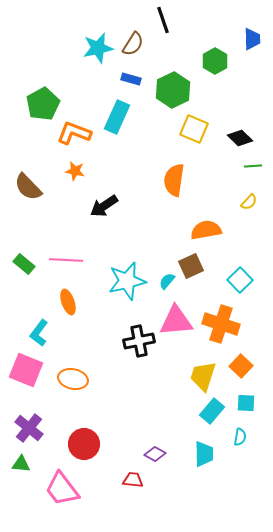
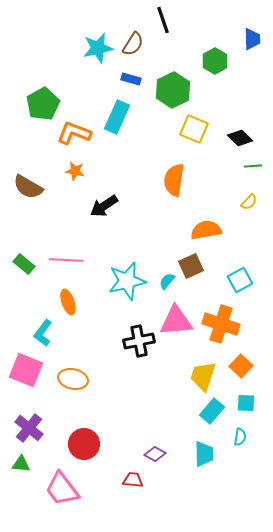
brown semicircle at (28, 187): rotated 16 degrees counterclockwise
cyan square at (240, 280): rotated 15 degrees clockwise
cyan L-shape at (39, 333): moved 4 px right
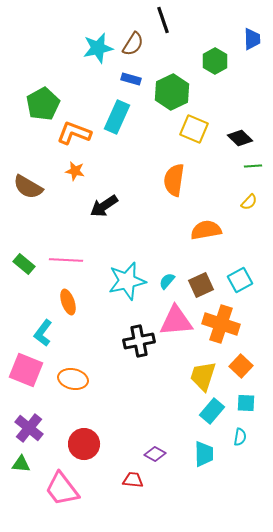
green hexagon at (173, 90): moved 1 px left, 2 px down
brown square at (191, 266): moved 10 px right, 19 px down
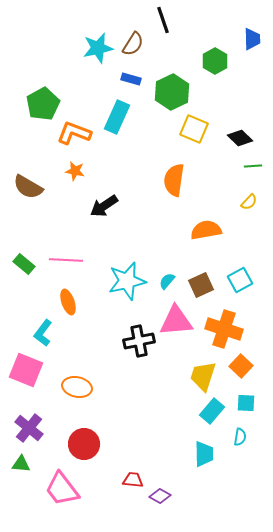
orange cross at (221, 324): moved 3 px right, 5 px down
orange ellipse at (73, 379): moved 4 px right, 8 px down
purple diamond at (155, 454): moved 5 px right, 42 px down
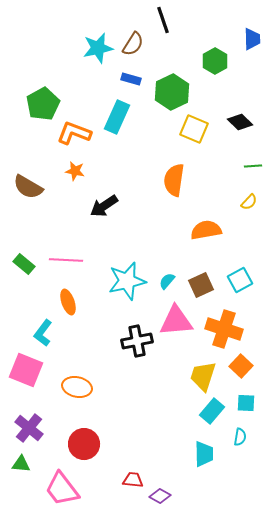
black diamond at (240, 138): moved 16 px up
black cross at (139, 341): moved 2 px left
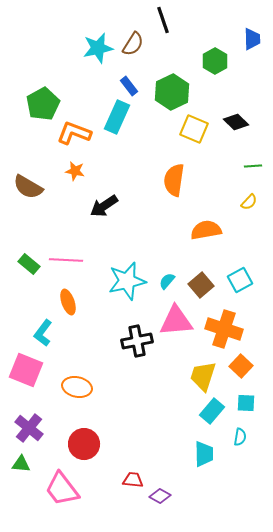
blue rectangle at (131, 79): moved 2 px left, 7 px down; rotated 36 degrees clockwise
black diamond at (240, 122): moved 4 px left
green rectangle at (24, 264): moved 5 px right
brown square at (201, 285): rotated 15 degrees counterclockwise
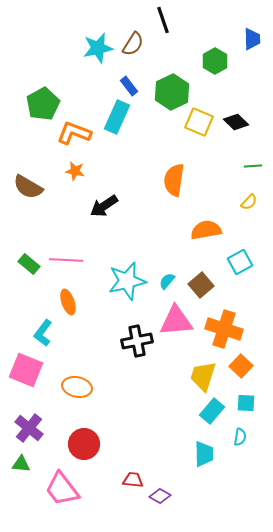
yellow square at (194, 129): moved 5 px right, 7 px up
cyan square at (240, 280): moved 18 px up
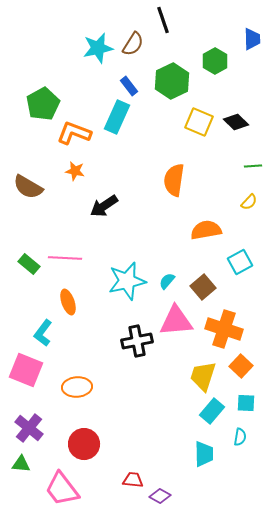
green hexagon at (172, 92): moved 11 px up
pink line at (66, 260): moved 1 px left, 2 px up
brown square at (201, 285): moved 2 px right, 2 px down
orange ellipse at (77, 387): rotated 16 degrees counterclockwise
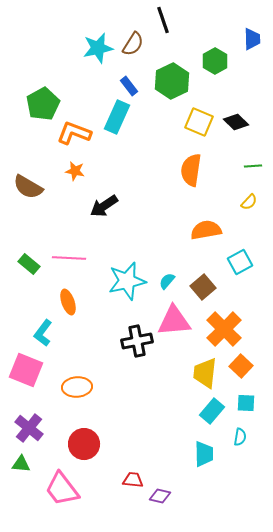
orange semicircle at (174, 180): moved 17 px right, 10 px up
pink line at (65, 258): moved 4 px right
pink triangle at (176, 321): moved 2 px left
orange cross at (224, 329): rotated 27 degrees clockwise
yellow trapezoid at (203, 376): moved 2 px right, 3 px up; rotated 12 degrees counterclockwise
purple diamond at (160, 496): rotated 15 degrees counterclockwise
